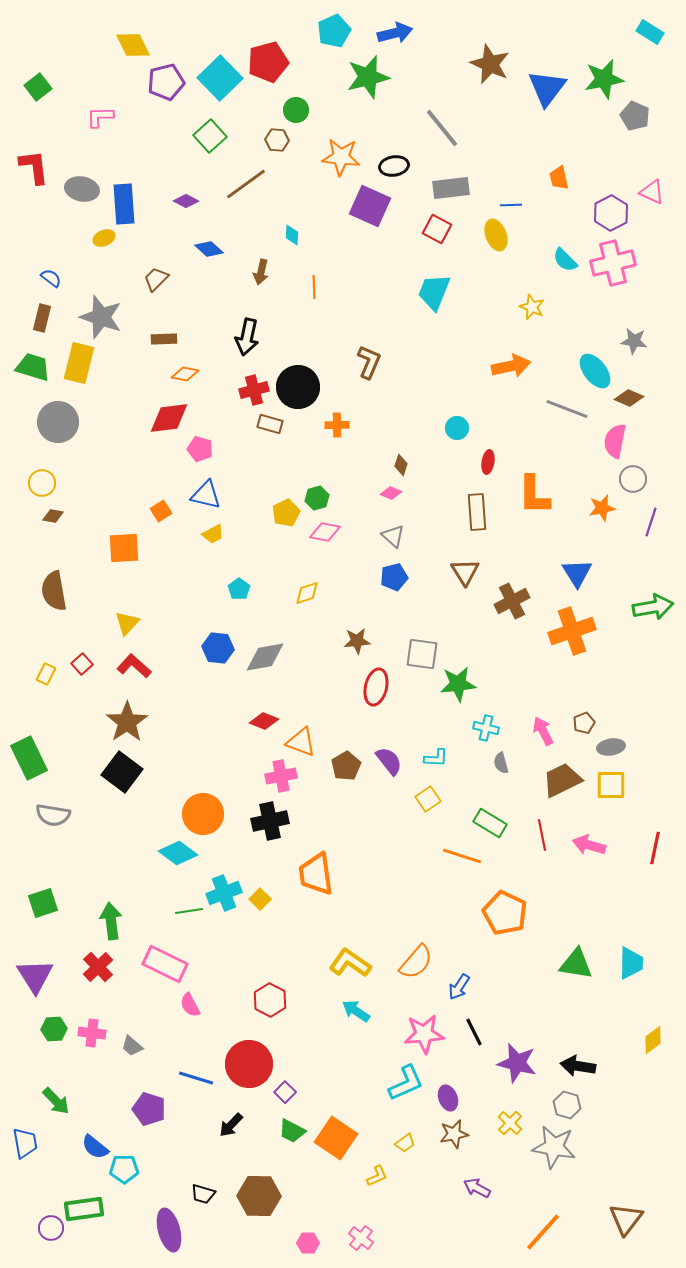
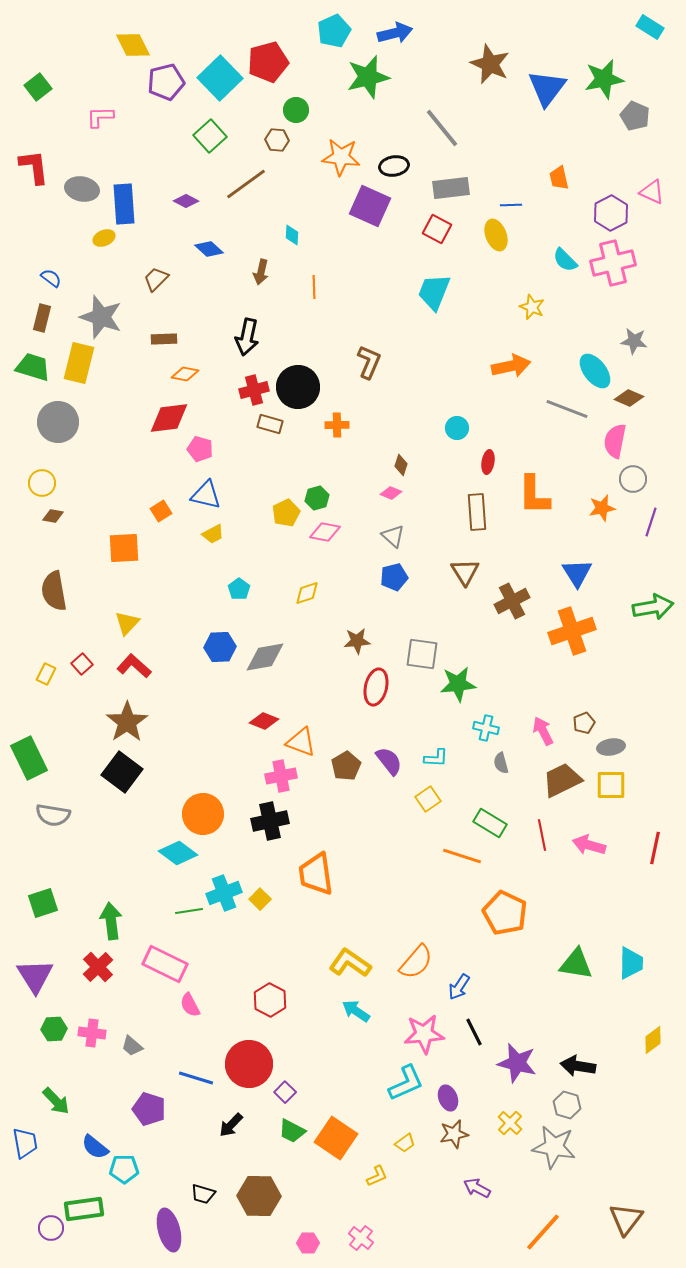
cyan rectangle at (650, 32): moved 5 px up
blue hexagon at (218, 648): moved 2 px right, 1 px up; rotated 8 degrees counterclockwise
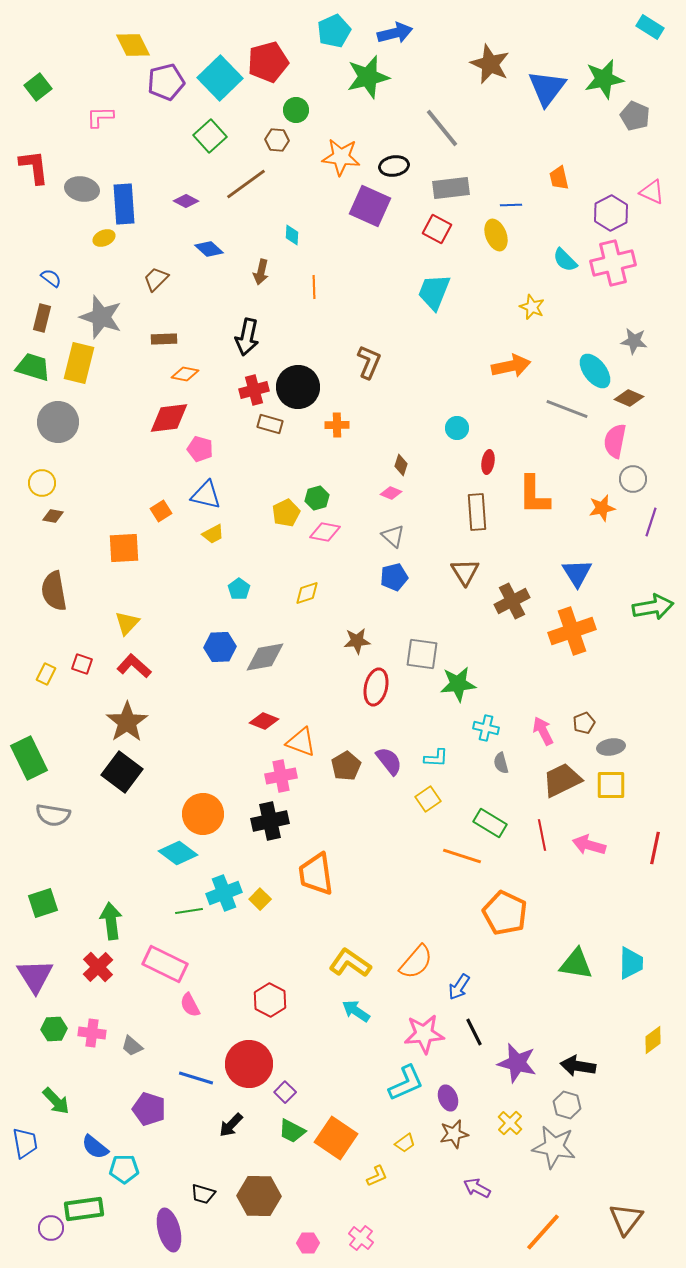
red square at (82, 664): rotated 30 degrees counterclockwise
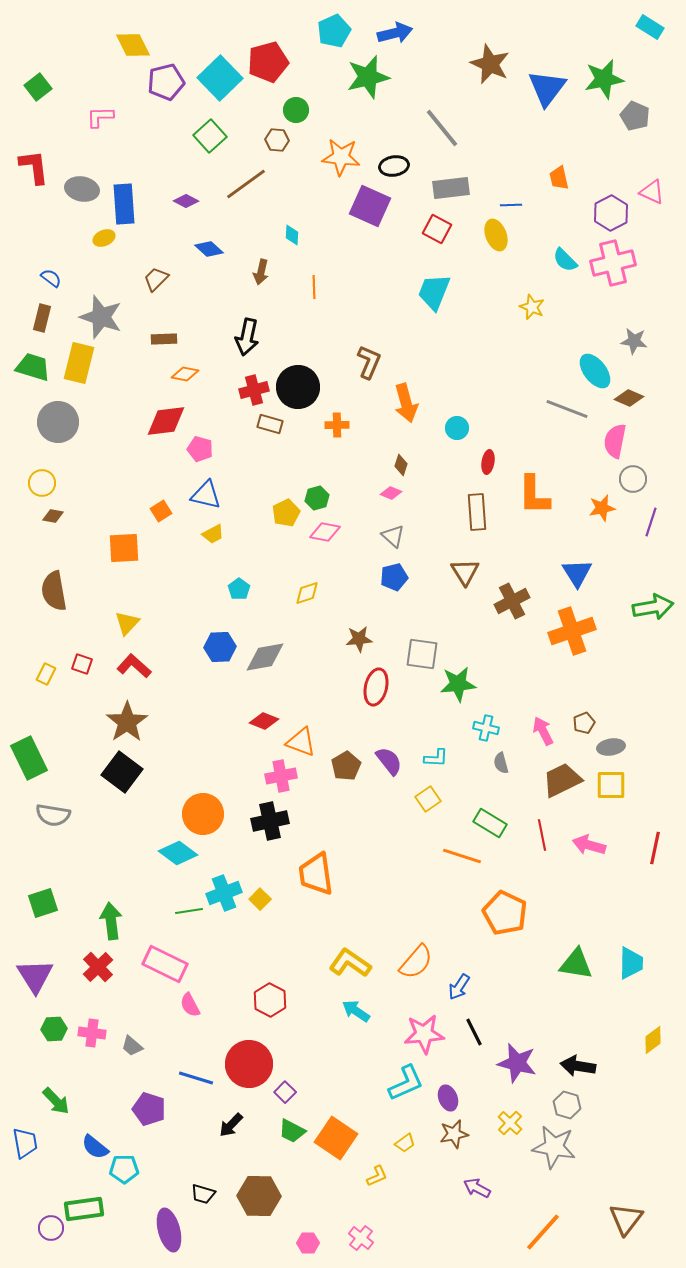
orange arrow at (511, 366): moved 105 px left, 37 px down; rotated 87 degrees clockwise
red diamond at (169, 418): moved 3 px left, 3 px down
brown star at (357, 641): moved 2 px right, 2 px up
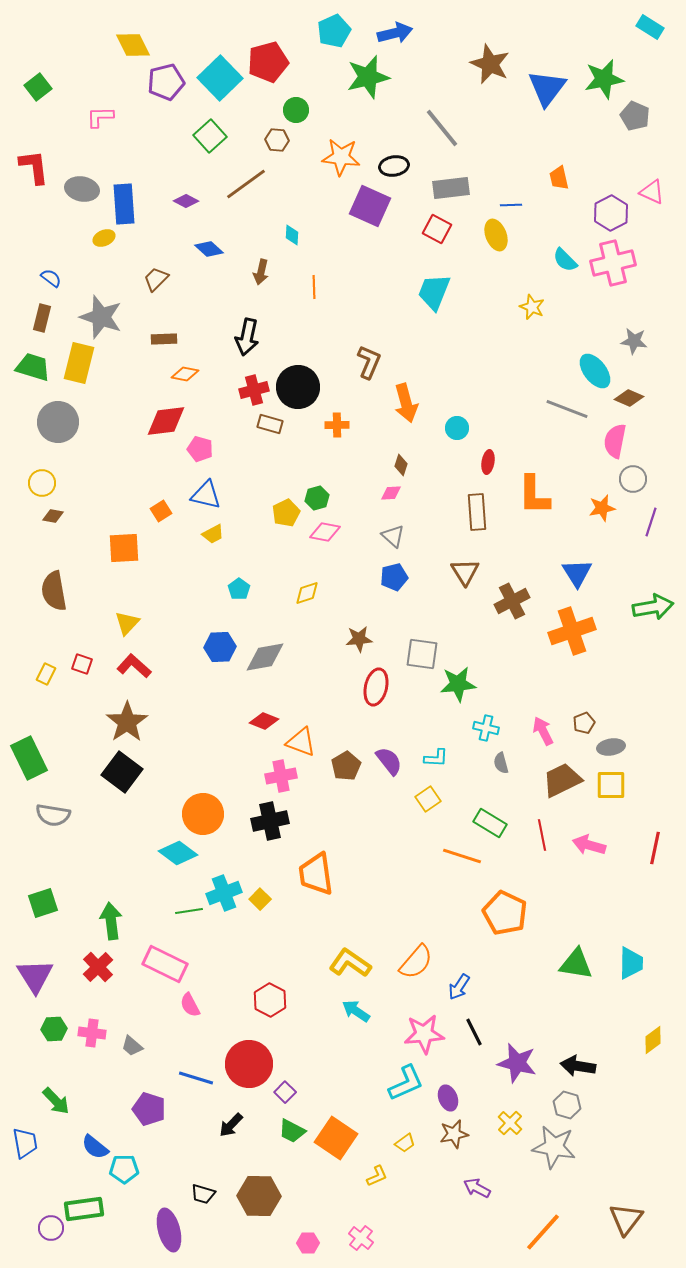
pink diamond at (391, 493): rotated 25 degrees counterclockwise
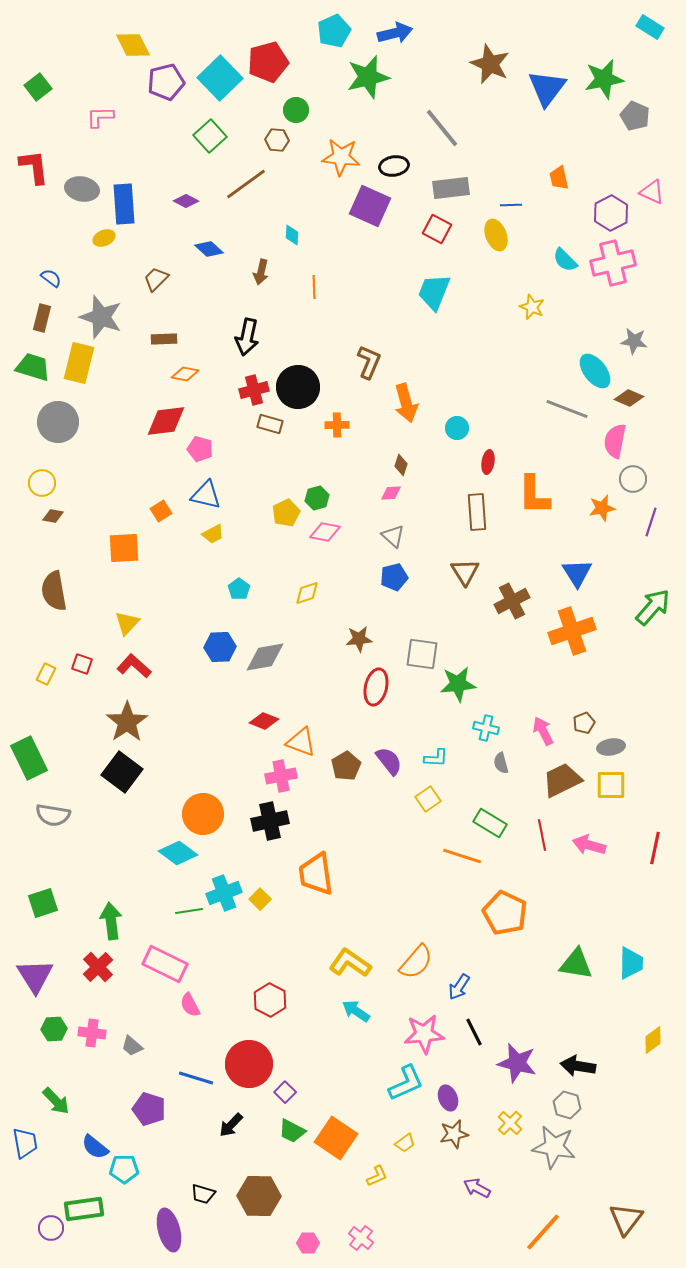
green arrow at (653, 607): rotated 39 degrees counterclockwise
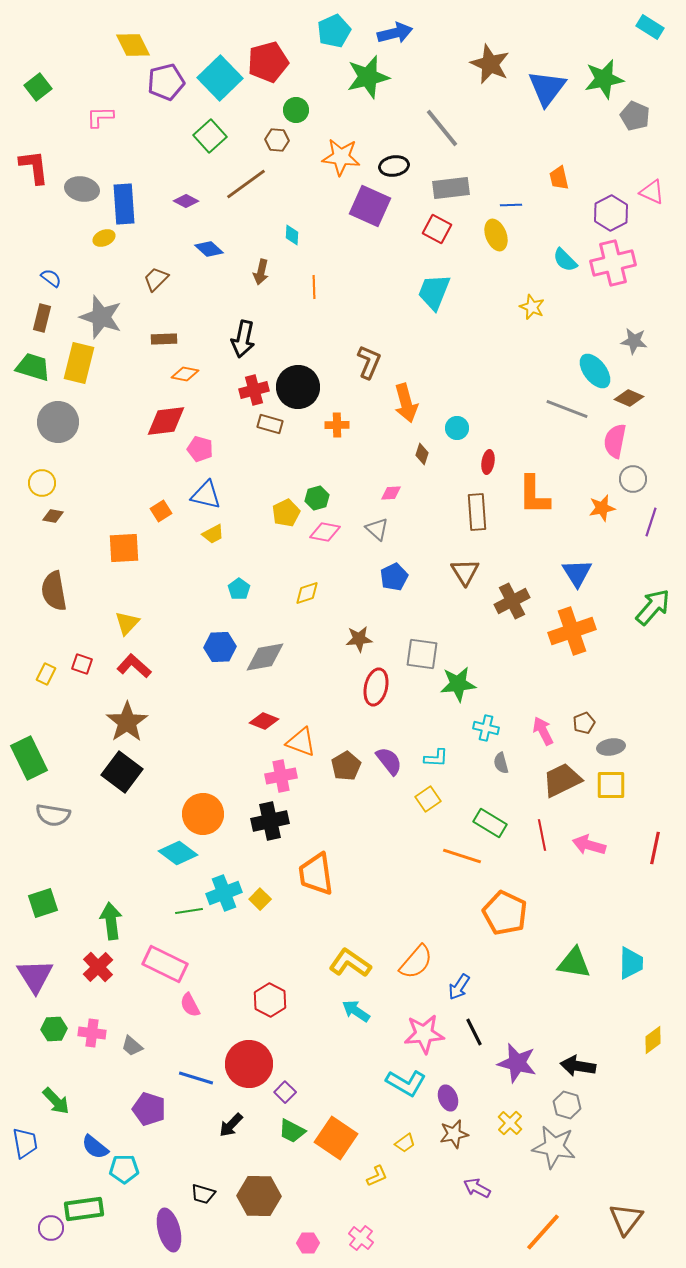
black arrow at (247, 337): moved 4 px left, 2 px down
brown diamond at (401, 465): moved 21 px right, 11 px up
gray triangle at (393, 536): moved 16 px left, 7 px up
blue pentagon at (394, 577): rotated 12 degrees counterclockwise
green triangle at (576, 964): moved 2 px left, 1 px up
cyan L-shape at (406, 1083): rotated 54 degrees clockwise
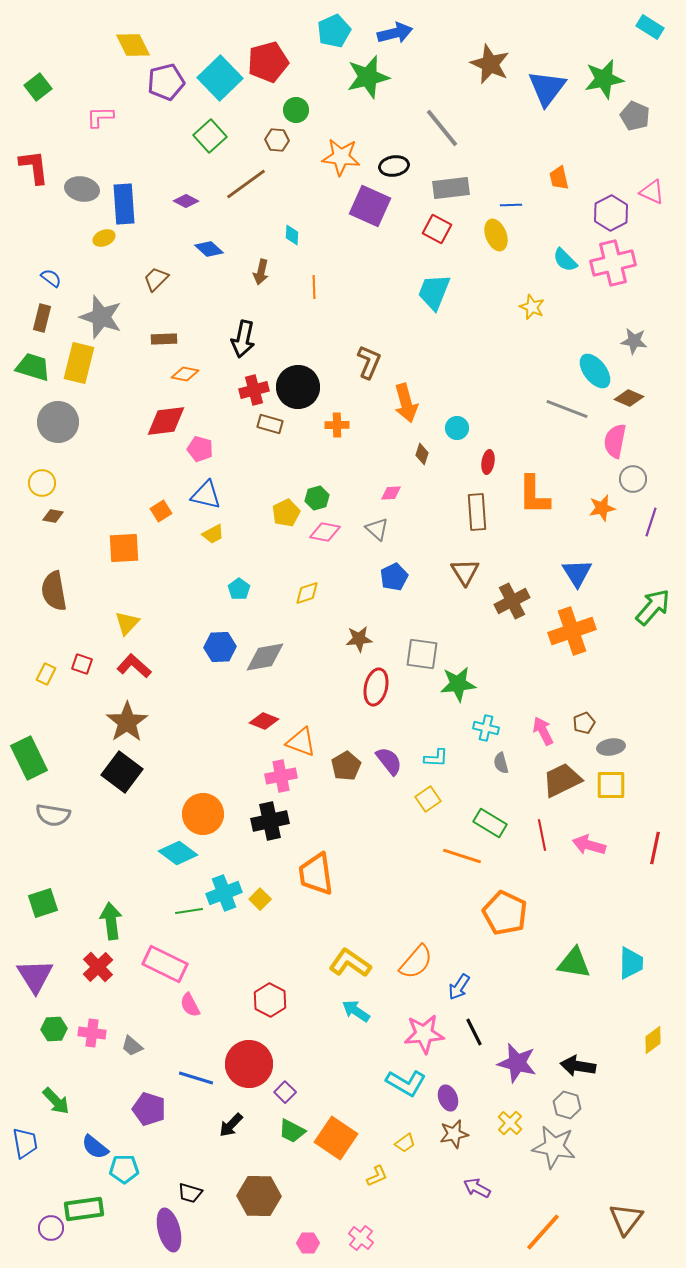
black trapezoid at (203, 1194): moved 13 px left, 1 px up
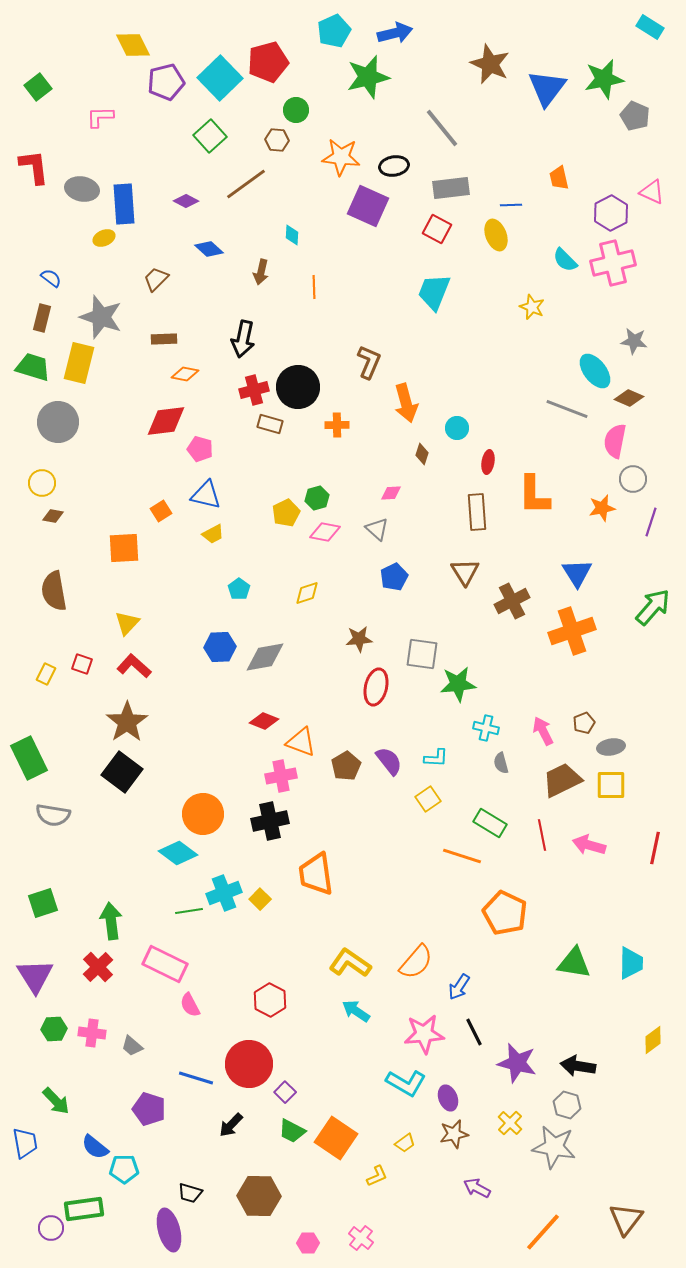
purple square at (370, 206): moved 2 px left
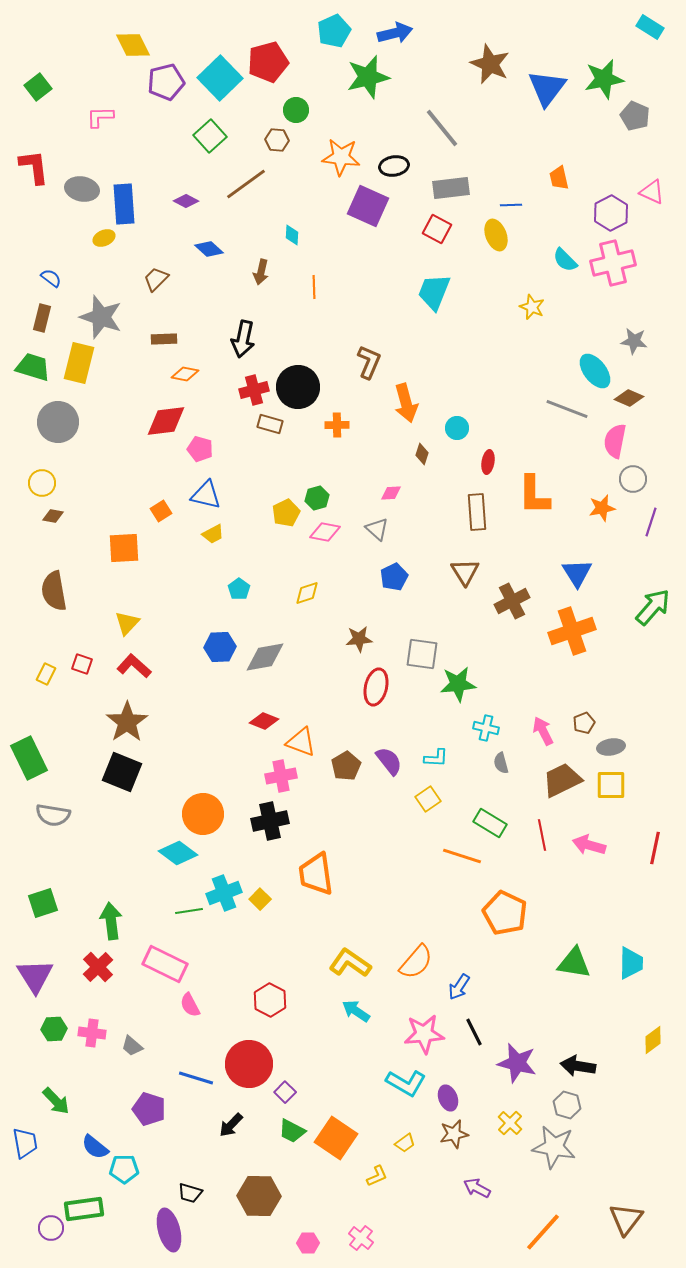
black square at (122, 772): rotated 15 degrees counterclockwise
